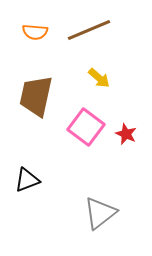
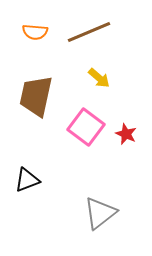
brown line: moved 2 px down
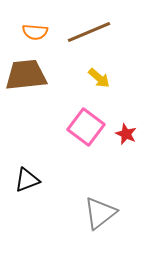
brown trapezoid: moved 10 px left, 21 px up; rotated 72 degrees clockwise
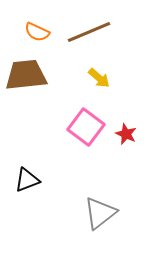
orange semicircle: moved 2 px right; rotated 20 degrees clockwise
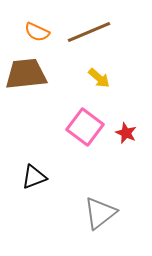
brown trapezoid: moved 1 px up
pink square: moved 1 px left
red star: moved 1 px up
black triangle: moved 7 px right, 3 px up
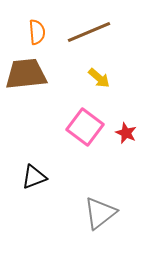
orange semicircle: rotated 120 degrees counterclockwise
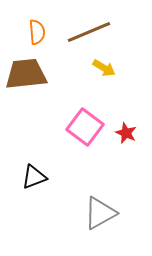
yellow arrow: moved 5 px right, 10 px up; rotated 10 degrees counterclockwise
gray triangle: rotated 9 degrees clockwise
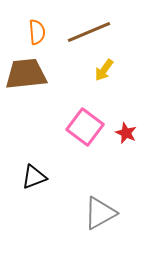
yellow arrow: moved 2 px down; rotated 95 degrees clockwise
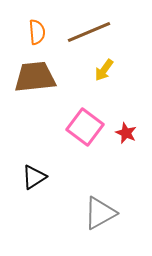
brown trapezoid: moved 9 px right, 3 px down
black triangle: rotated 12 degrees counterclockwise
